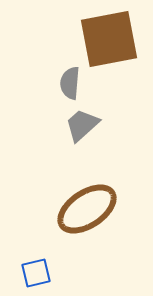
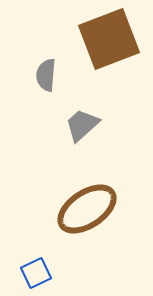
brown square: rotated 10 degrees counterclockwise
gray semicircle: moved 24 px left, 8 px up
blue square: rotated 12 degrees counterclockwise
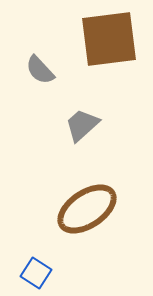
brown square: rotated 14 degrees clockwise
gray semicircle: moved 6 px left, 5 px up; rotated 48 degrees counterclockwise
blue square: rotated 32 degrees counterclockwise
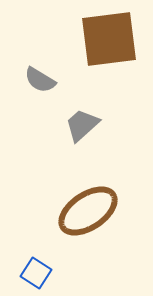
gray semicircle: moved 10 px down; rotated 16 degrees counterclockwise
brown ellipse: moved 1 px right, 2 px down
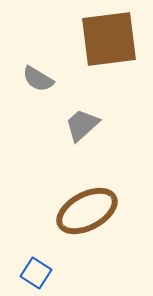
gray semicircle: moved 2 px left, 1 px up
brown ellipse: moved 1 px left; rotated 6 degrees clockwise
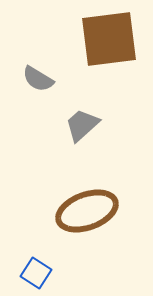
brown ellipse: rotated 8 degrees clockwise
